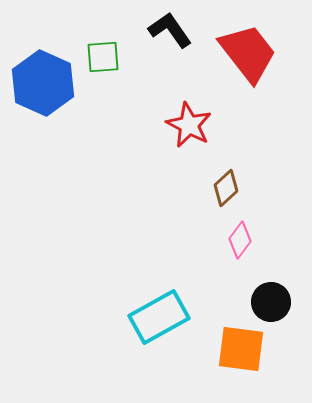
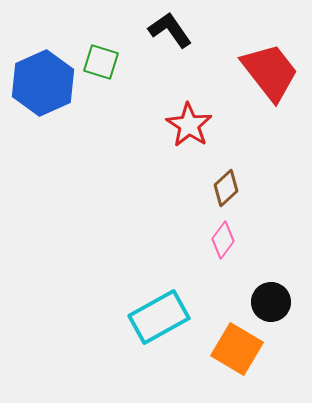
red trapezoid: moved 22 px right, 19 px down
green square: moved 2 px left, 5 px down; rotated 21 degrees clockwise
blue hexagon: rotated 12 degrees clockwise
red star: rotated 6 degrees clockwise
pink diamond: moved 17 px left
orange square: moved 4 px left; rotated 24 degrees clockwise
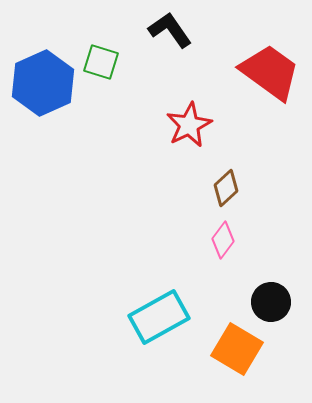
red trapezoid: rotated 16 degrees counterclockwise
red star: rotated 12 degrees clockwise
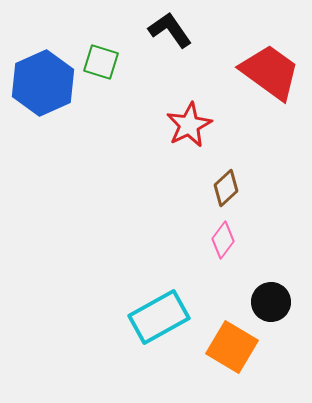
orange square: moved 5 px left, 2 px up
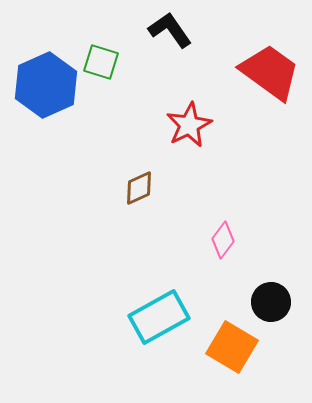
blue hexagon: moved 3 px right, 2 px down
brown diamond: moved 87 px left; rotated 18 degrees clockwise
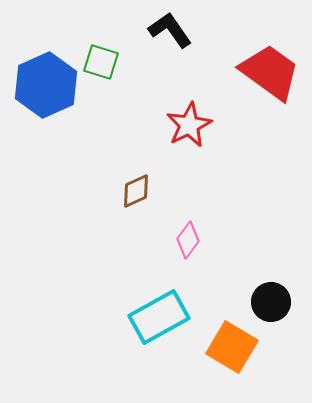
brown diamond: moved 3 px left, 3 px down
pink diamond: moved 35 px left
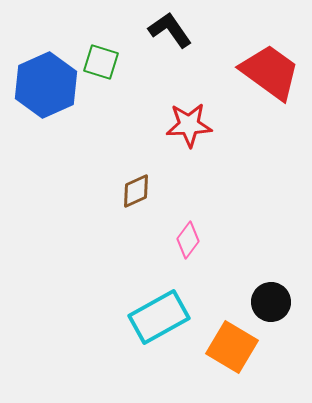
red star: rotated 24 degrees clockwise
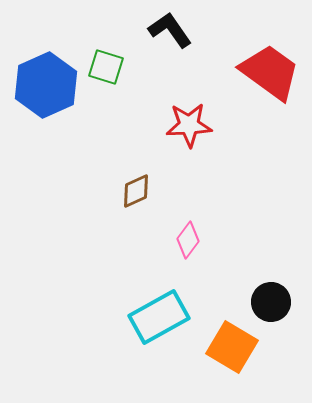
green square: moved 5 px right, 5 px down
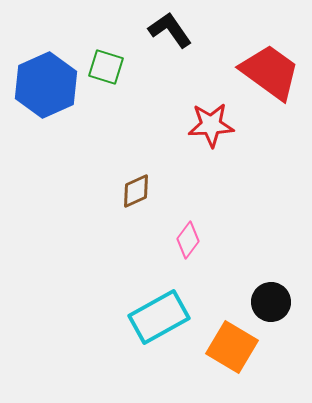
red star: moved 22 px right
